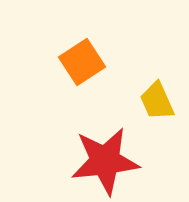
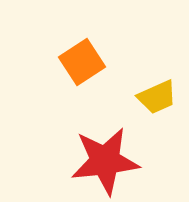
yellow trapezoid: moved 4 px up; rotated 90 degrees counterclockwise
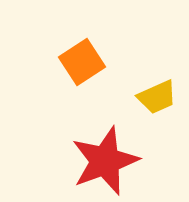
red star: rotated 14 degrees counterclockwise
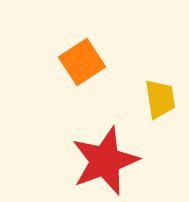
yellow trapezoid: moved 3 px right, 2 px down; rotated 75 degrees counterclockwise
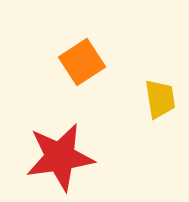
red star: moved 45 px left, 4 px up; rotated 12 degrees clockwise
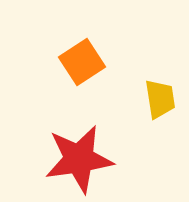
red star: moved 19 px right, 2 px down
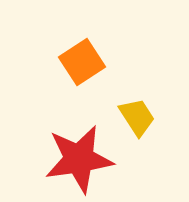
yellow trapezoid: moved 23 px left, 18 px down; rotated 24 degrees counterclockwise
